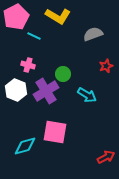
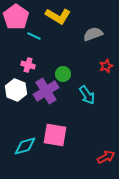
pink pentagon: rotated 10 degrees counterclockwise
cyan arrow: rotated 24 degrees clockwise
pink square: moved 3 px down
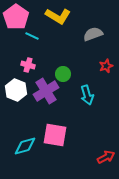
cyan line: moved 2 px left
cyan arrow: rotated 18 degrees clockwise
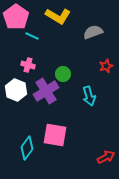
gray semicircle: moved 2 px up
cyan arrow: moved 2 px right, 1 px down
cyan diamond: moved 2 px right, 2 px down; rotated 40 degrees counterclockwise
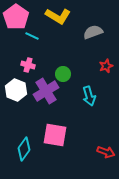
cyan diamond: moved 3 px left, 1 px down
red arrow: moved 5 px up; rotated 48 degrees clockwise
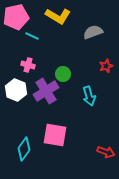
pink pentagon: rotated 25 degrees clockwise
